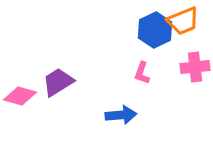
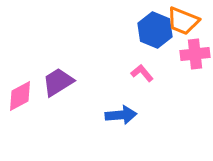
orange trapezoid: rotated 44 degrees clockwise
blue hexagon: rotated 12 degrees counterclockwise
pink cross: moved 13 px up
pink L-shape: rotated 120 degrees clockwise
pink diamond: rotated 44 degrees counterclockwise
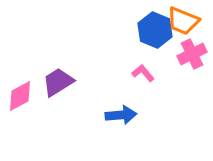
pink cross: moved 3 px left; rotated 20 degrees counterclockwise
pink L-shape: moved 1 px right
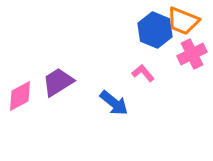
blue arrow: moved 7 px left, 12 px up; rotated 44 degrees clockwise
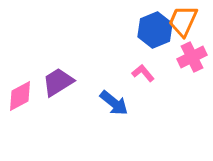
orange trapezoid: rotated 92 degrees clockwise
blue hexagon: rotated 16 degrees clockwise
pink cross: moved 3 px down
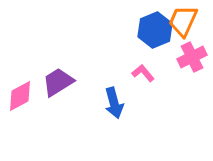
blue arrow: rotated 36 degrees clockwise
